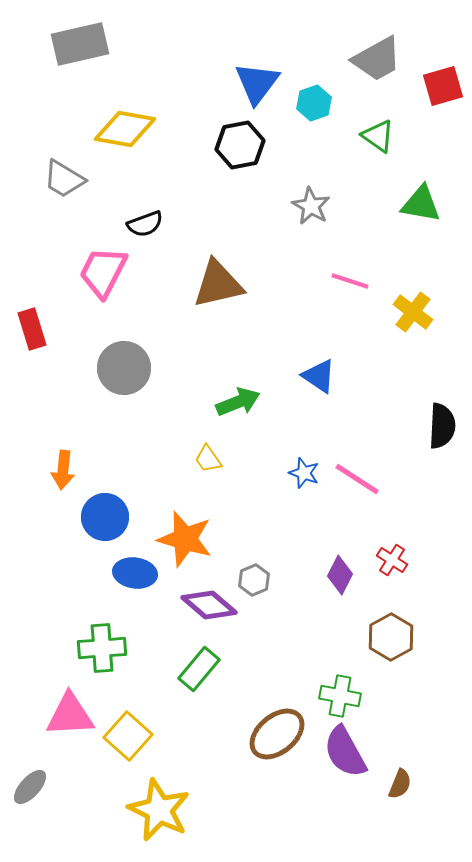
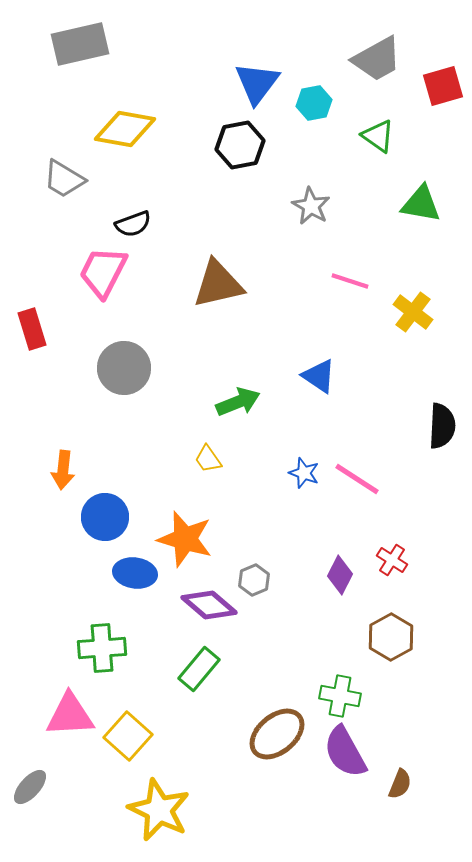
cyan hexagon at (314, 103): rotated 8 degrees clockwise
black semicircle at (145, 224): moved 12 px left
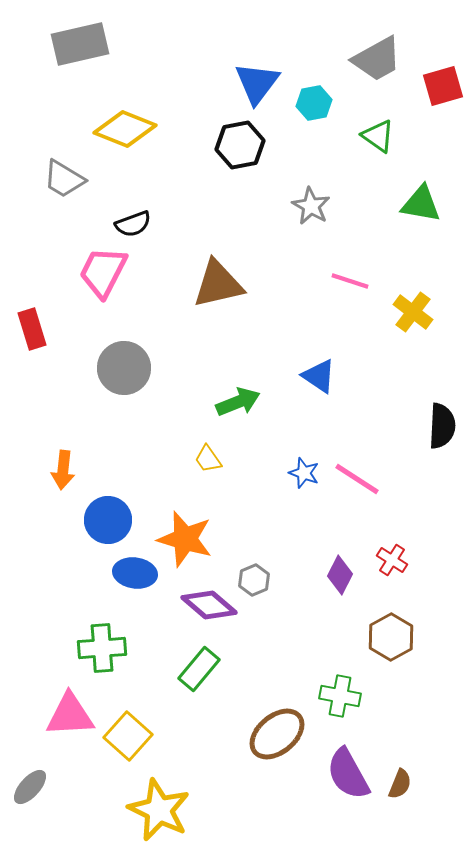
yellow diamond at (125, 129): rotated 12 degrees clockwise
blue circle at (105, 517): moved 3 px right, 3 px down
purple semicircle at (345, 752): moved 3 px right, 22 px down
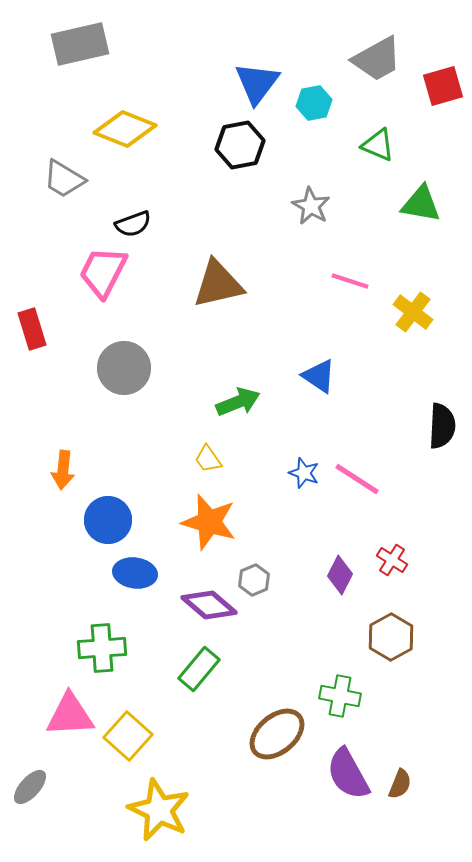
green triangle at (378, 136): moved 9 px down; rotated 12 degrees counterclockwise
orange star at (185, 539): moved 24 px right, 17 px up
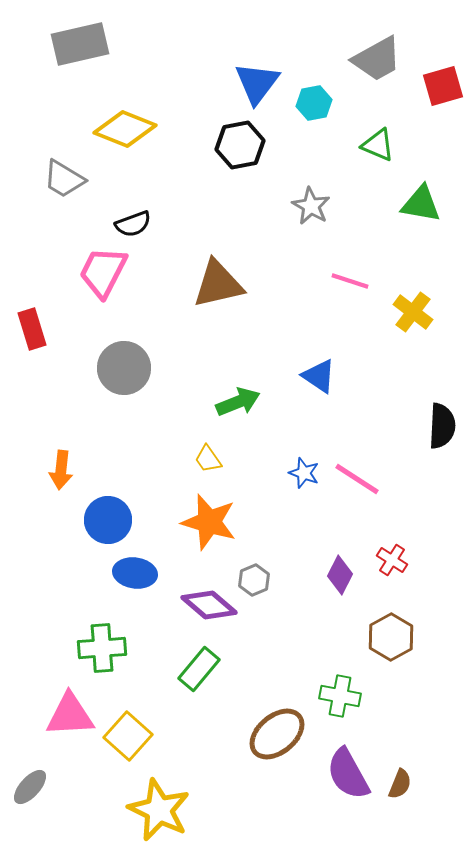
orange arrow at (63, 470): moved 2 px left
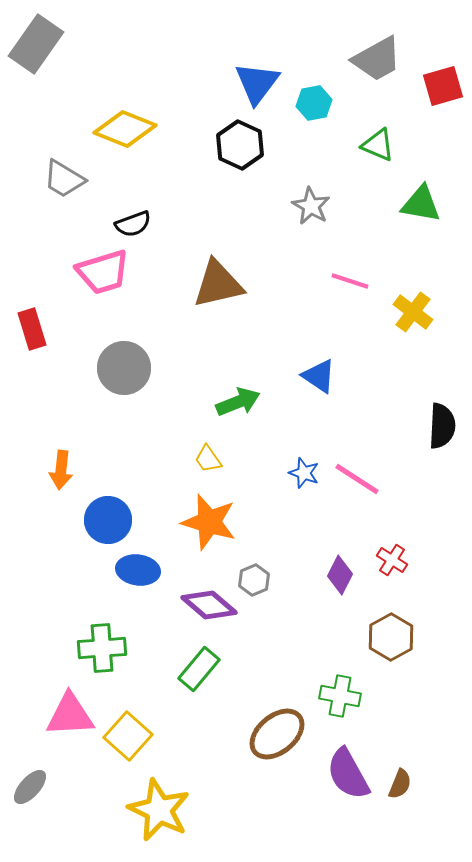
gray rectangle at (80, 44): moved 44 px left; rotated 42 degrees counterclockwise
black hexagon at (240, 145): rotated 24 degrees counterclockwise
pink trapezoid at (103, 272): rotated 134 degrees counterclockwise
blue ellipse at (135, 573): moved 3 px right, 3 px up
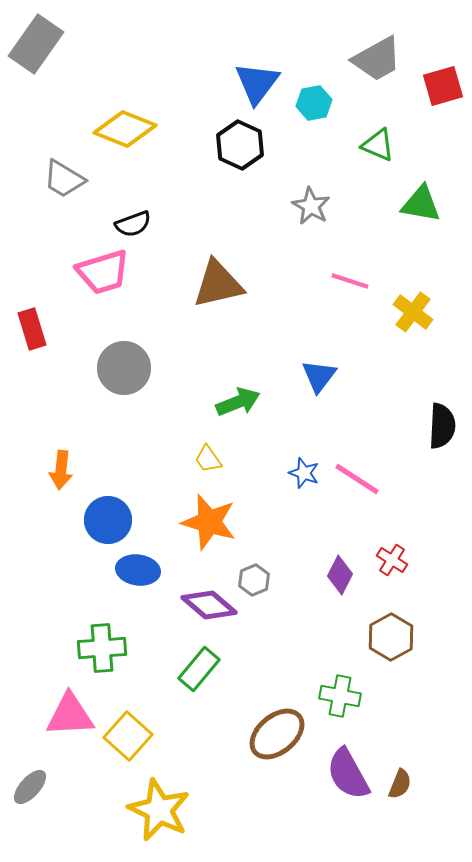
blue triangle at (319, 376): rotated 33 degrees clockwise
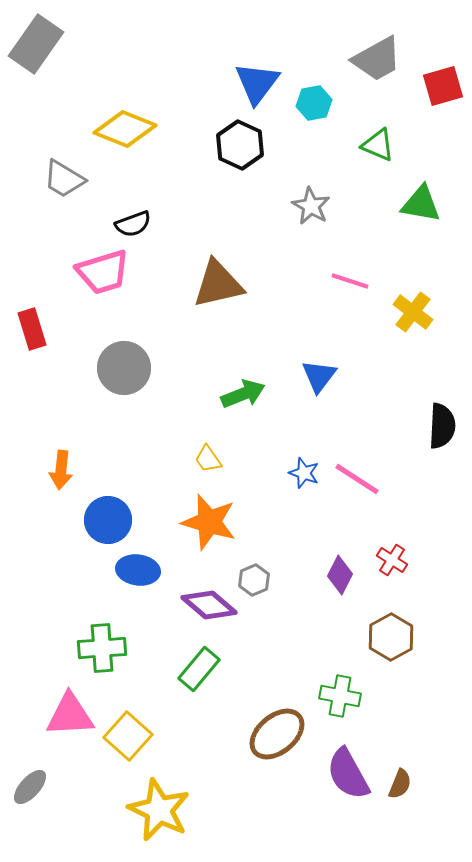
green arrow at (238, 402): moved 5 px right, 8 px up
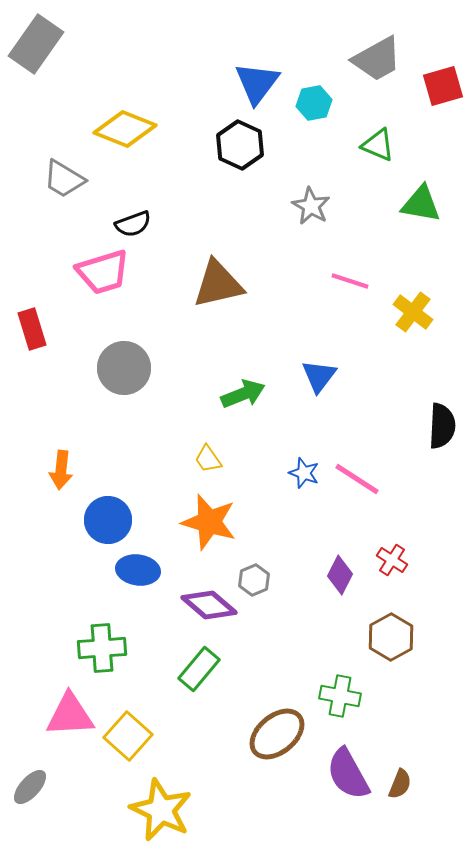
yellow star at (159, 810): moved 2 px right
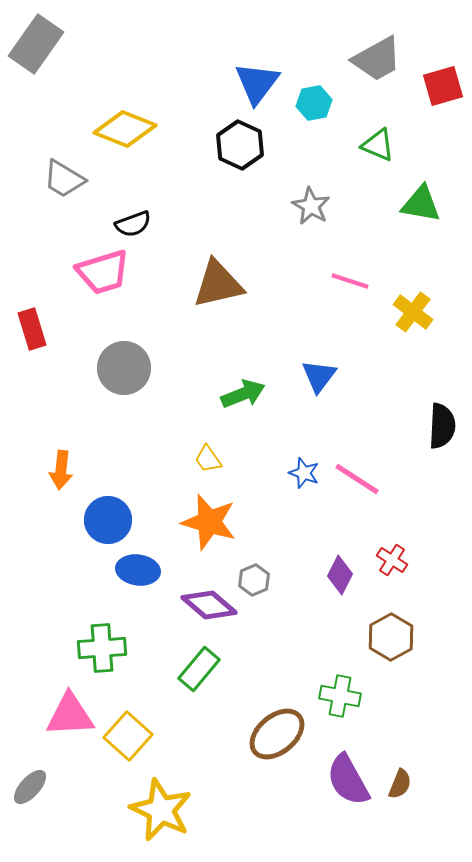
purple semicircle at (348, 774): moved 6 px down
